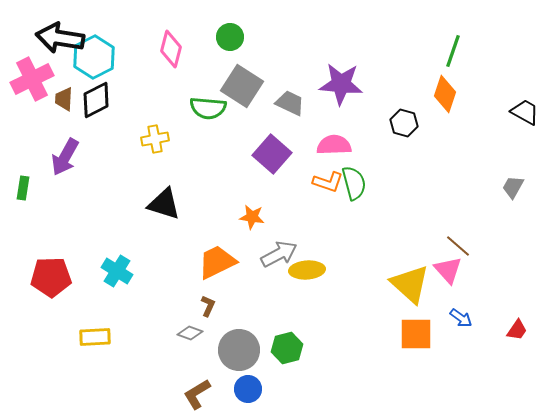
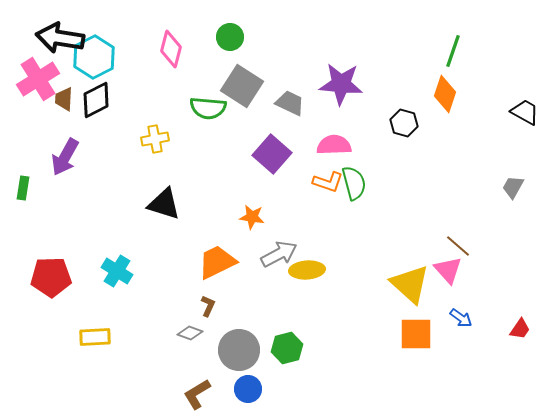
pink cross at (32, 79): moved 6 px right; rotated 6 degrees counterclockwise
red trapezoid at (517, 330): moved 3 px right, 1 px up
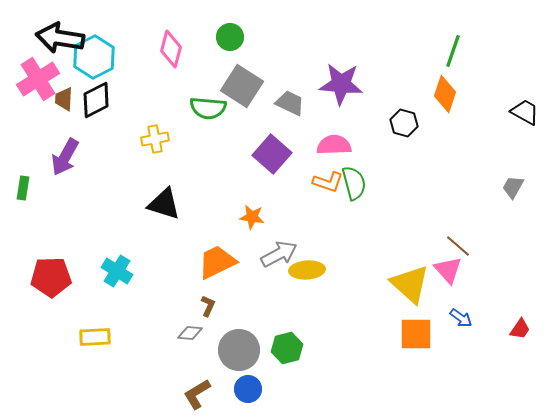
gray diamond at (190, 333): rotated 15 degrees counterclockwise
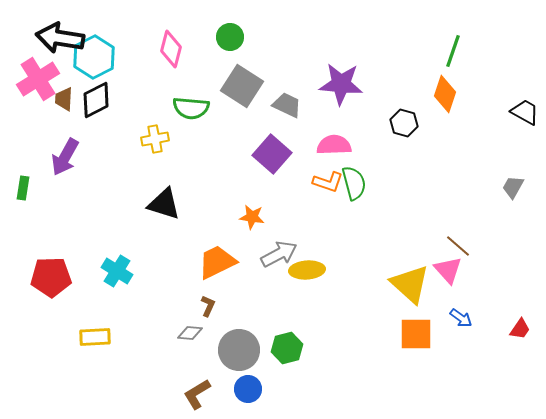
gray trapezoid at (290, 103): moved 3 px left, 2 px down
green semicircle at (208, 108): moved 17 px left
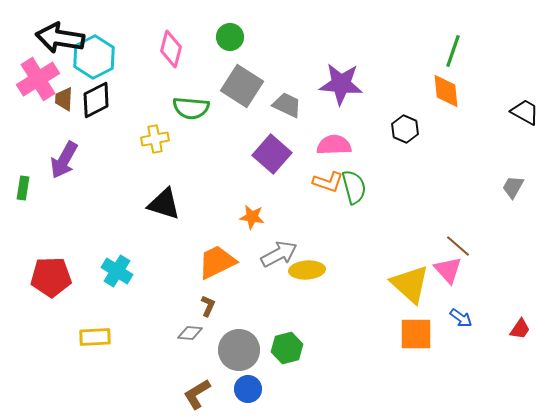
orange diamond at (445, 94): moved 1 px right, 3 px up; rotated 24 degrees counterclockwise
black hexagon at (404, 123): moved 1 px right, 6 px down; rotated 8 degrees clockwise
purple arrow at (65, 157): moved 1 px left, 3 px down
green semicircle at (354, 183): moved 4 px down
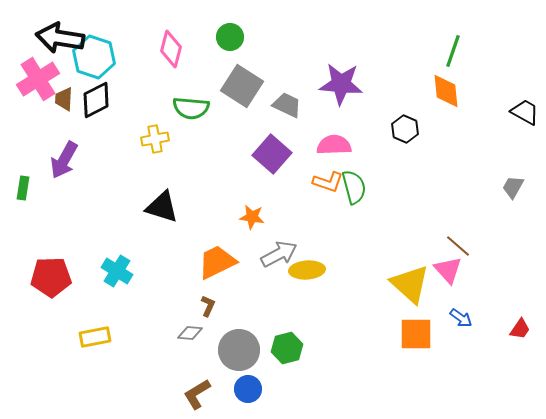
cyan hexagon at (94, 57): rotated 15 degrees counterclockwise
black triangle at (164, 204): moved 2 px left, 3 px down
yellow rectangle at (95, 337): rotated 8 degrees counterclockwise
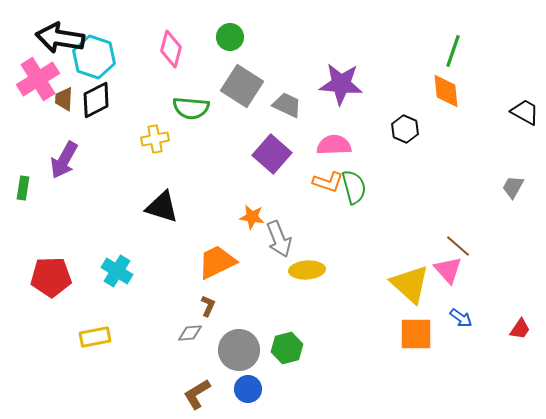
gray arrow at (279, 254): moved 15 px up; rotated 96 degrees clockwise
gray diamond at (190, 333): rotated 10 degrees counterclockwise
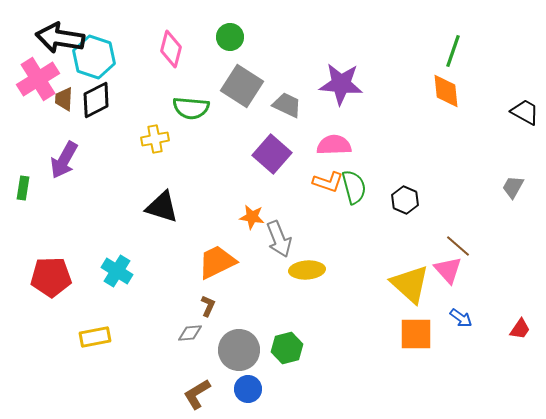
black hexagon at (405, 129): moved 71 px down
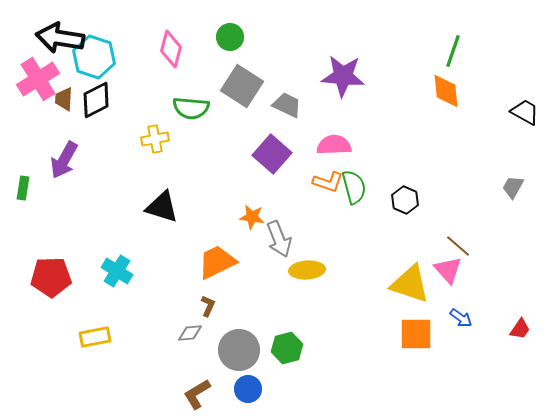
purple star at (341, 84): moved 2 px right, 8 px up
yellow triangle at (410, 284): rotated 24 degrees counterclockwise
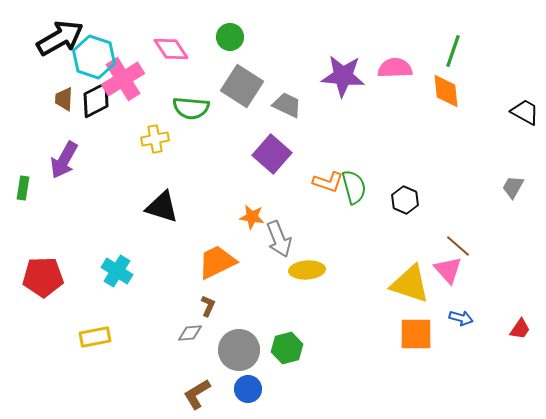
black arrow at (60, 38): rotated 141 degrees clockwise
pink diamond at (171, 49): rotated 48 degrees counterclockwise
pink cross at (38, 79): moved 85 px right
pink semicircle at (334, 145): moved 61 px right, 77 px up
red pentagon at (51, 277): moved 8 px left
blue arrow at (461, 318): rotated 20 degrees counterclockwise
